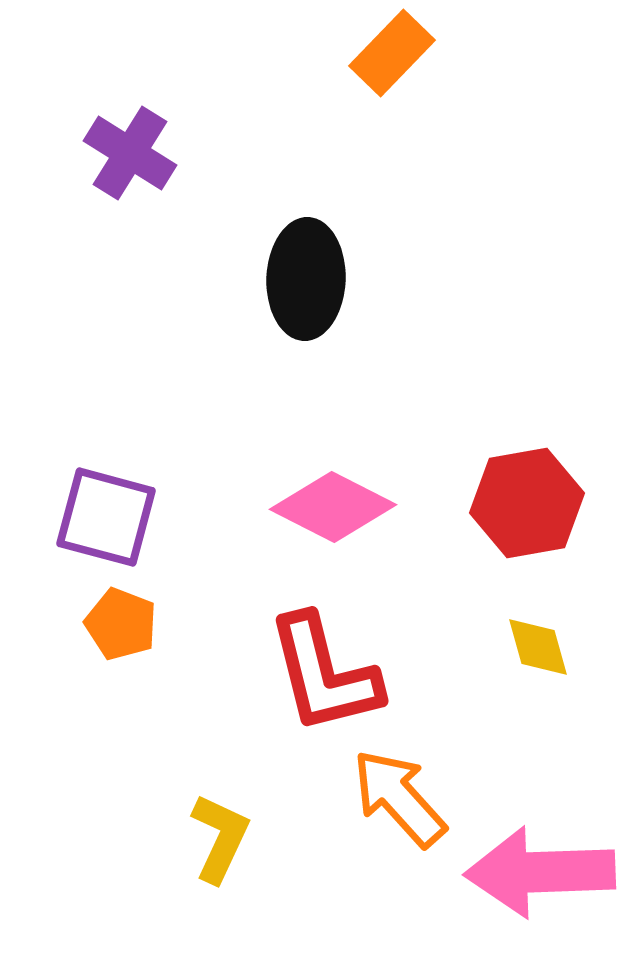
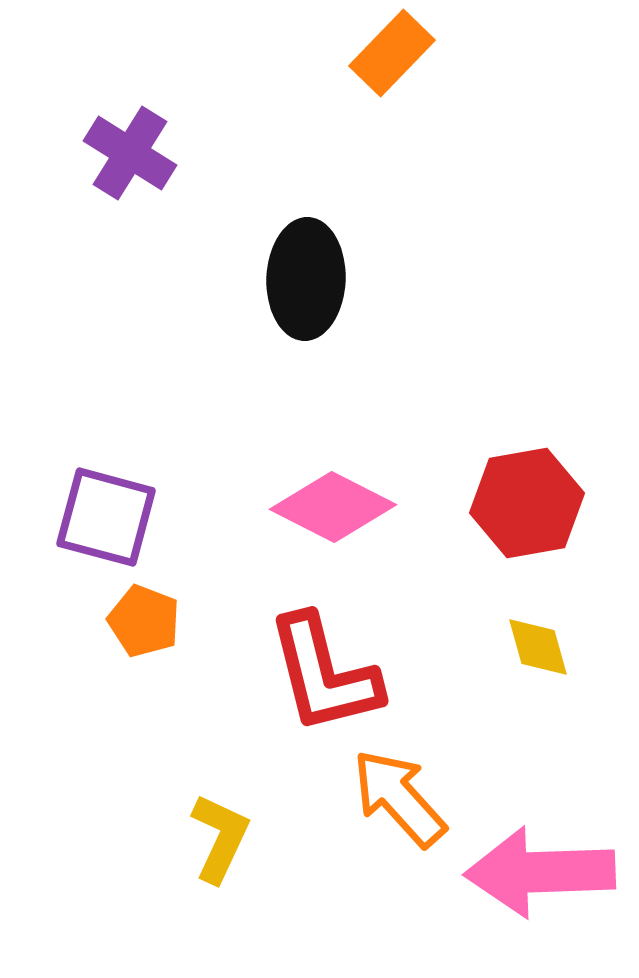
orange pentagon: moved 23 px right, 3 px up
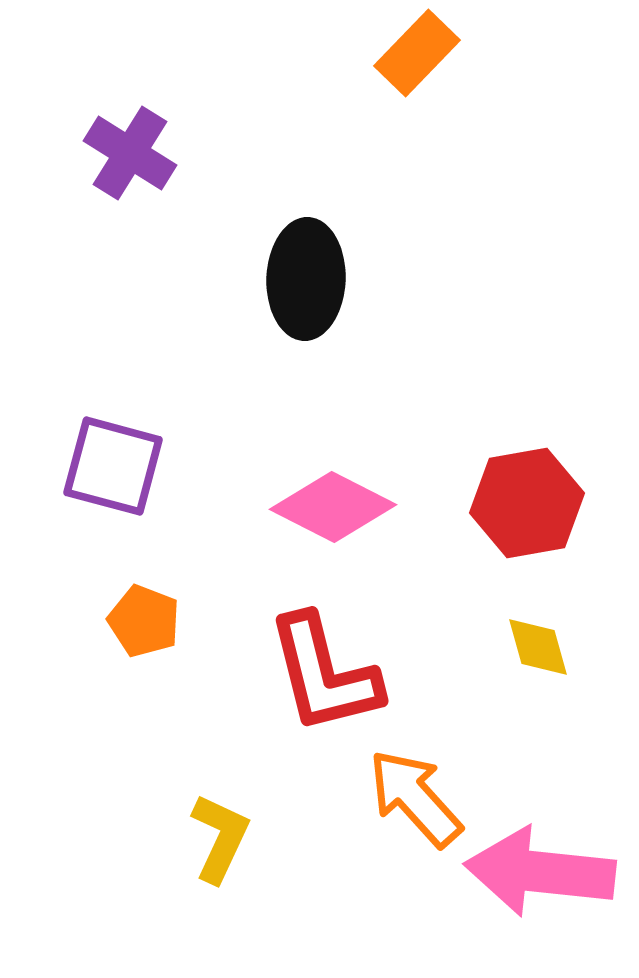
orange rectangle: moved 25 px right
purple square: moved 7 px right, 51 px up
orange arrow: moved 16 px right
pink arrow: rotated 8 degrees clockwise
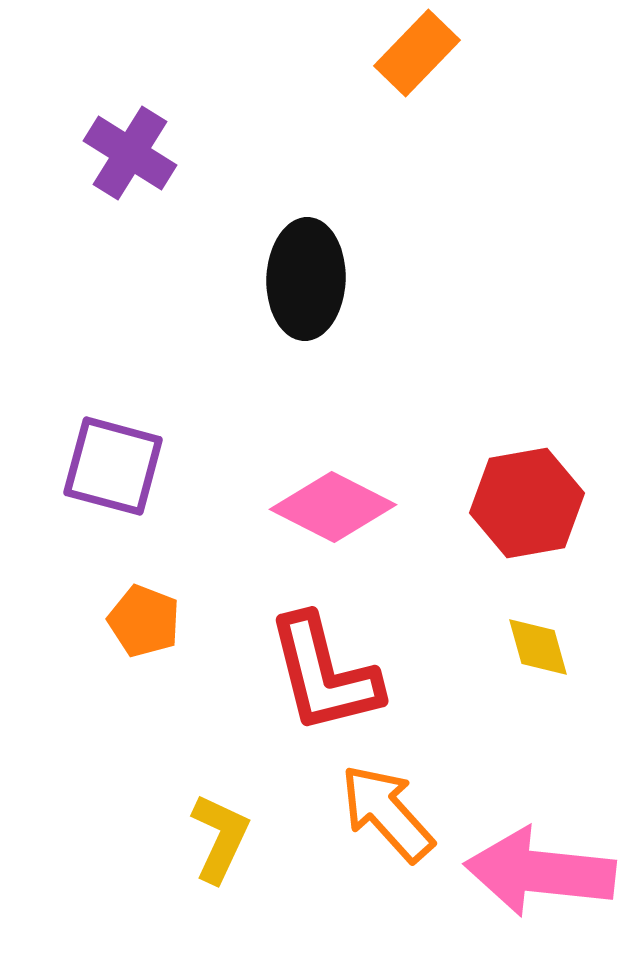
orange arrow: moved 28 px left, 15 px down
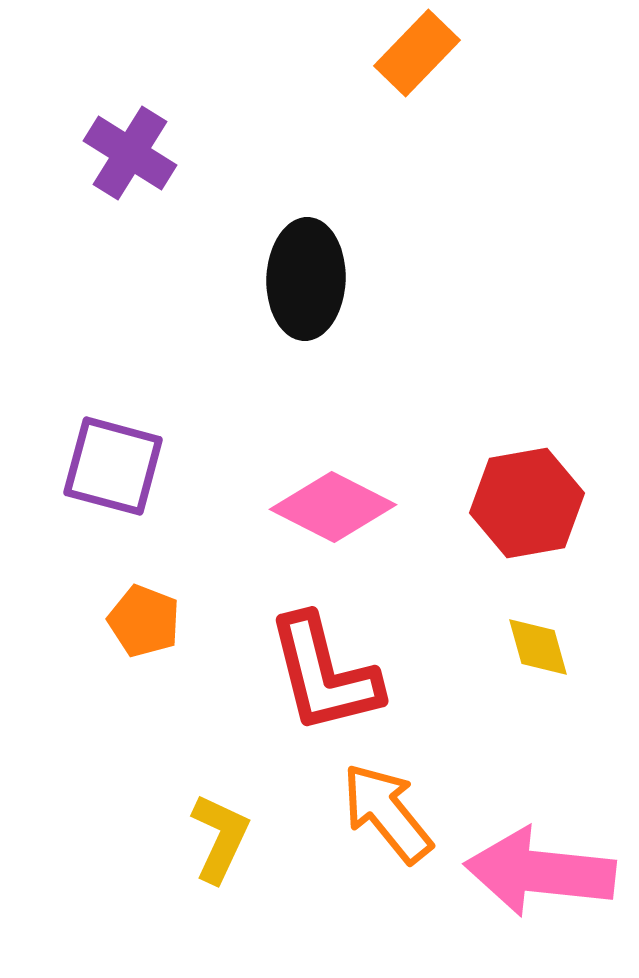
orange arrow: rotated 3 degrees clockwise
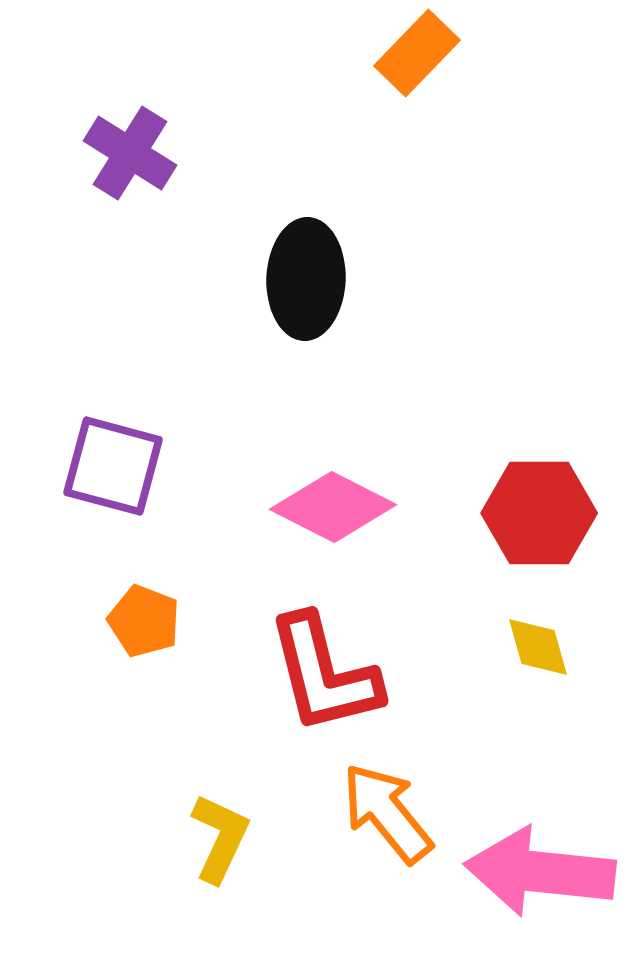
red hexagon: moved 12 px right, 10 px down; rotated 10 degrees clockwise
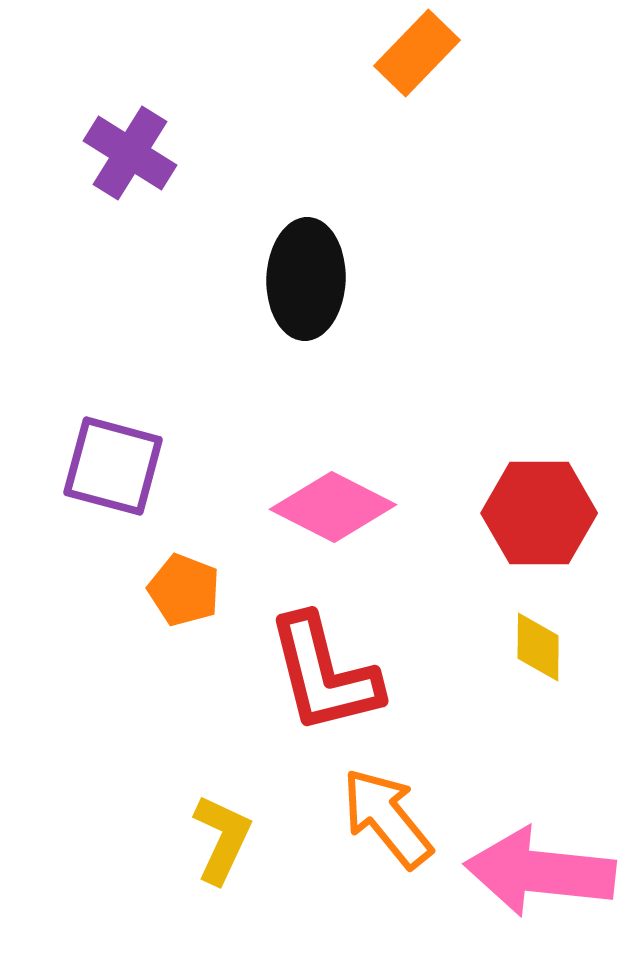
orange pentagon: moved 40 px right, 31 px up
yellow diamond: rotated 16 degrees clockwise
orange arrow: moved 5 px down
yellow L-shape: moved 2 px right, 1 px down
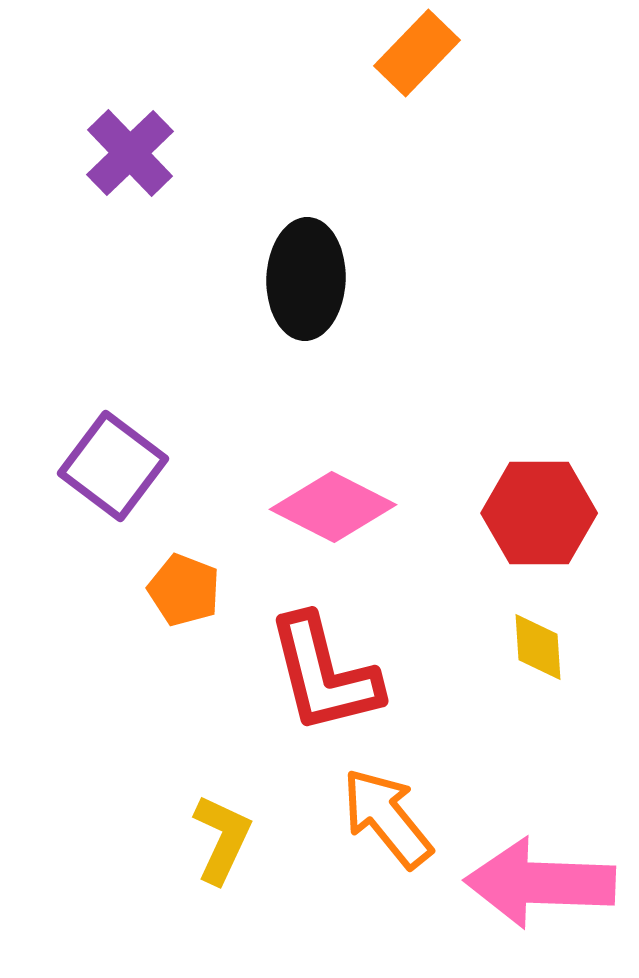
purple cross: rotated 14 degrees clockwise
purple square: rotated 22 degrees clockwise
yellow diamond: rotated 4 degrees counterclockwise
pink arrow: moved 11 px down; rotated 4 degrees counterclockwise
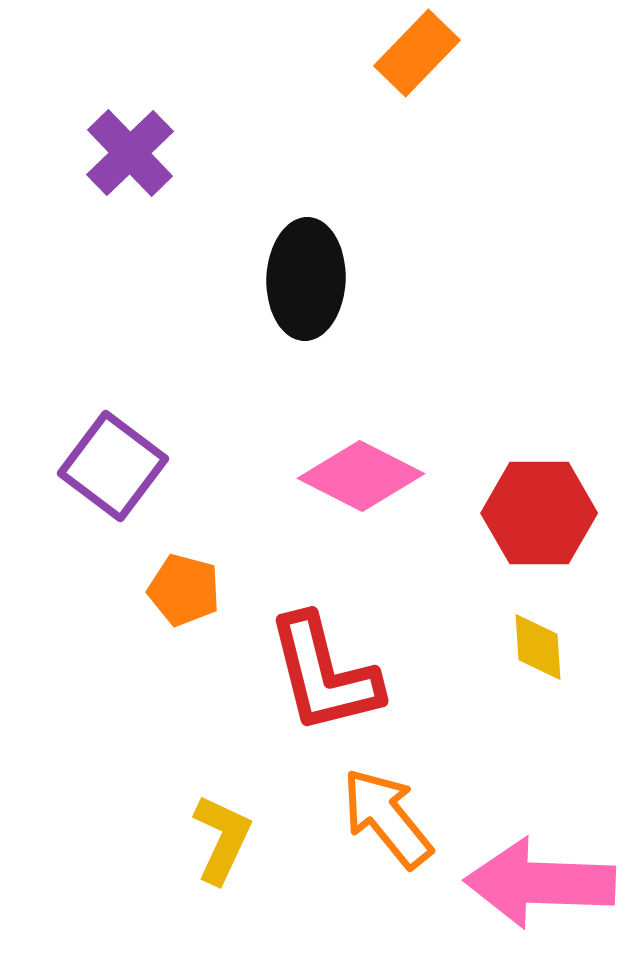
pink diamond: moved 28 px right, 31 px up
orange pentagon: rotated 6 degrees counterclockwise
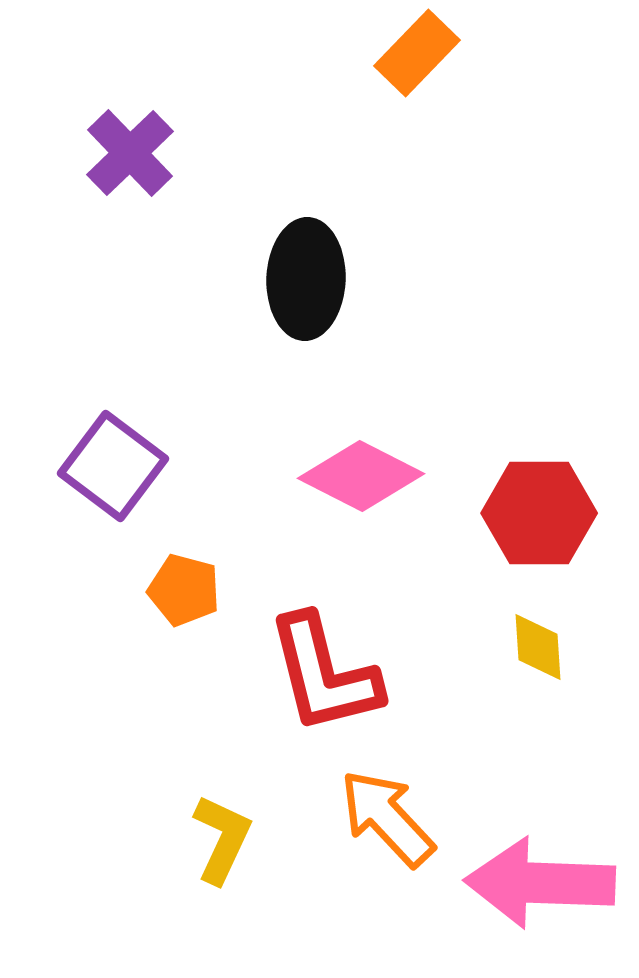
orange arrow: rotated 4 degrees counterclockwise
